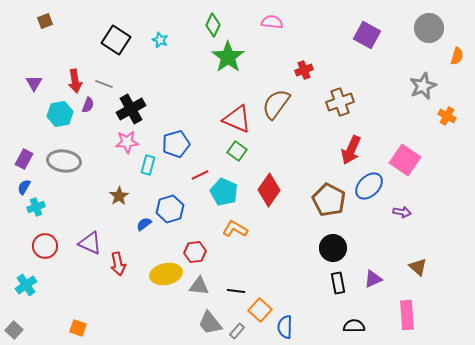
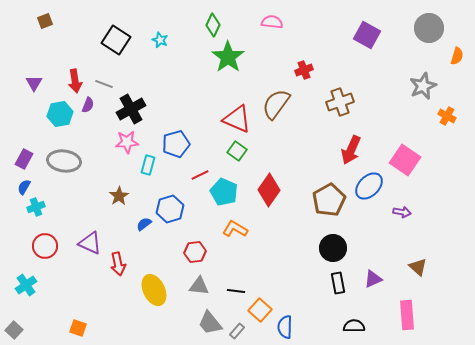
brown pentagon at (329, 200): rotated 16 degrees clockwise
yellow ellipse at (166, 274): moved 12 px left, 16 px down; rotated 76 degrees clockwise
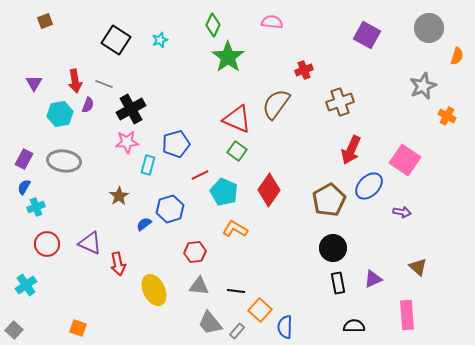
cyan star at (160, 40): rotated 28 degrees clockwise
red circle at (45, 246): moved 2 px right, 2 px up
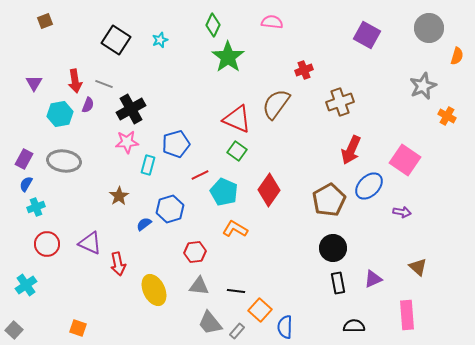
blue semicircle at (24, 187): moved 2 px right, 3 px up
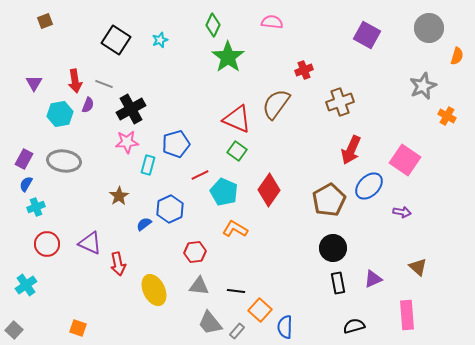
blue hexagon at (170, 209): rotated 8 degrees counterclockwise
black semicircle at (354, 326): rotated 15 degrees counterclockwise
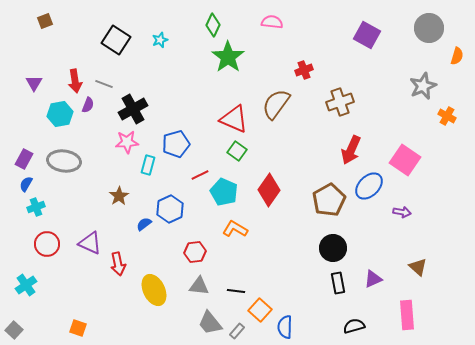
black cross at (131, 109): moved 2 px right
red triangle at (237, 119): moved 3 px left
